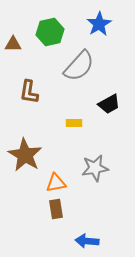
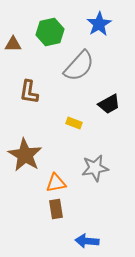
yellow rectangle: rotated 21 degrees clockwise
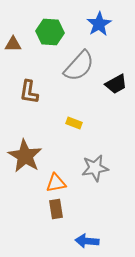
green hexagon: rotated 16 degrees clockwise
black trapezoid: moved 7 px right, 20 px up
brown star: moved 1 px down
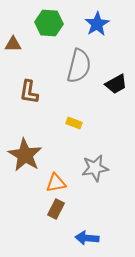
blue star: moved 2 px left
green hexagon: moved 1 px left, 9 px up
gray semicircle: rotated 28 degrees counterclockwise
brown star: moved 1 px up
brown rectangle: rotated 36 degrees clockwise
blue arrow: moved 3 px up
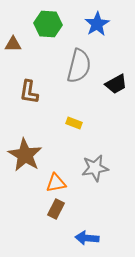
green hexagon: moved 1 px left, 1 px down
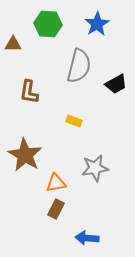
yellow rectangle: moved 2 px up
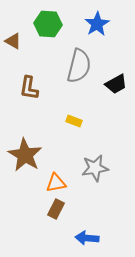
brown triangle: moved 3 px up; rotated 30 degrees clockwise
brown L-shape: moved 4 px up
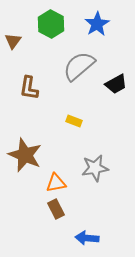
green hexagon: moved 3 px right; rotated 24 degrees clockwise
brown triangle: rotated 36 degrees clockwise
gray semicircle: rotated 144 degrees counterclockwise
brown star: rotated 8 degrees counterclockwise
brown rectangle: rotated 54 degrees counterclockwise
